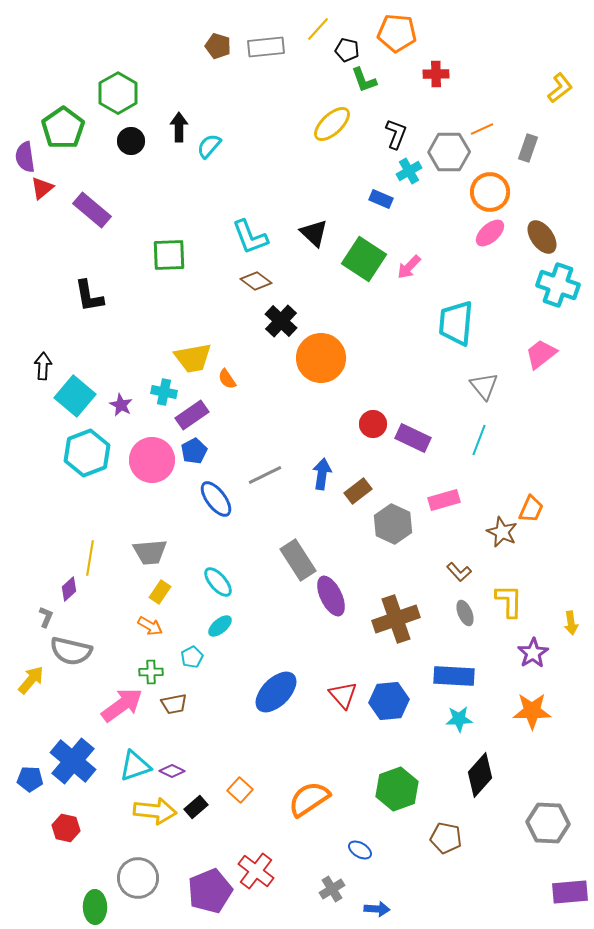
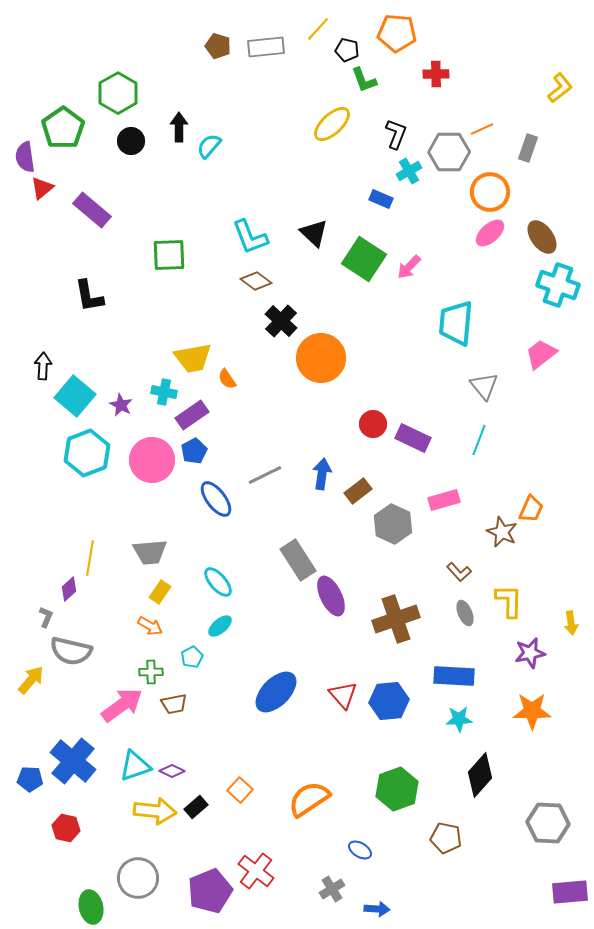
purple star at (533, 653): moved 3 px left; rotated 20 degrees clockwise
green ellipse at (95, 907): moved 4 px left; rotated 12 degrees counterclockwise
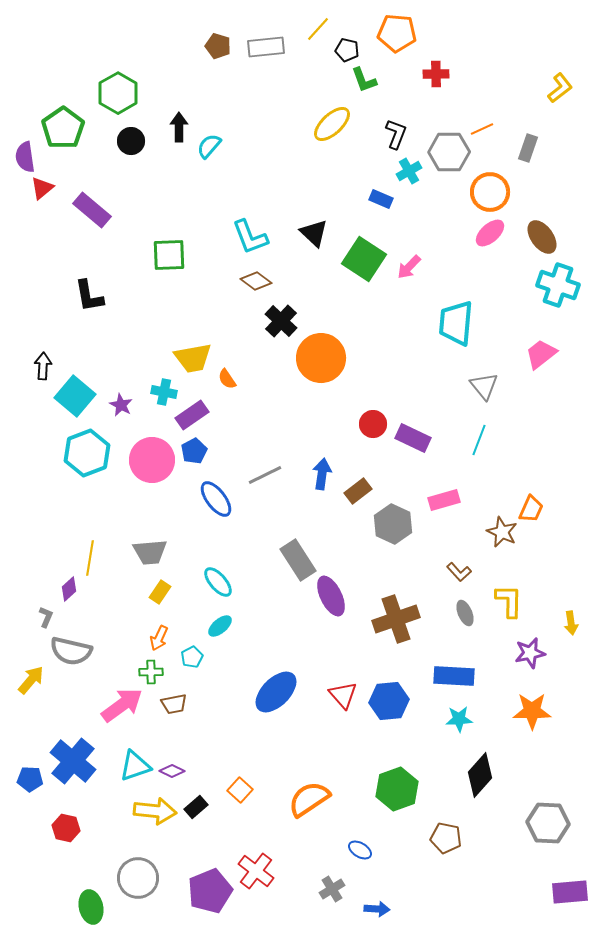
orange arrow at (150, 626): moved 9 px right, 12 px down; rotated 85 degrees clockwise
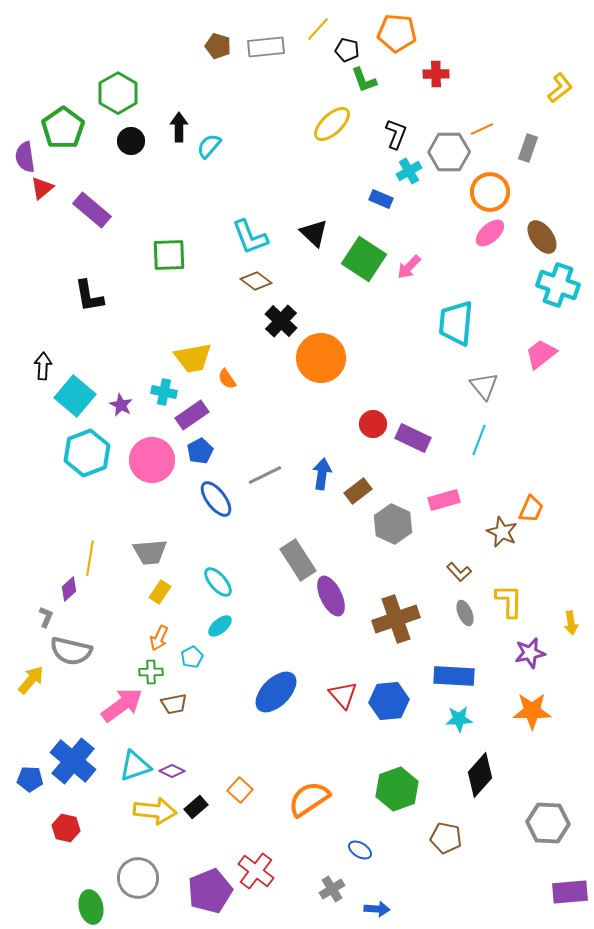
blue pentagon at (194, 451): moved 6 px right
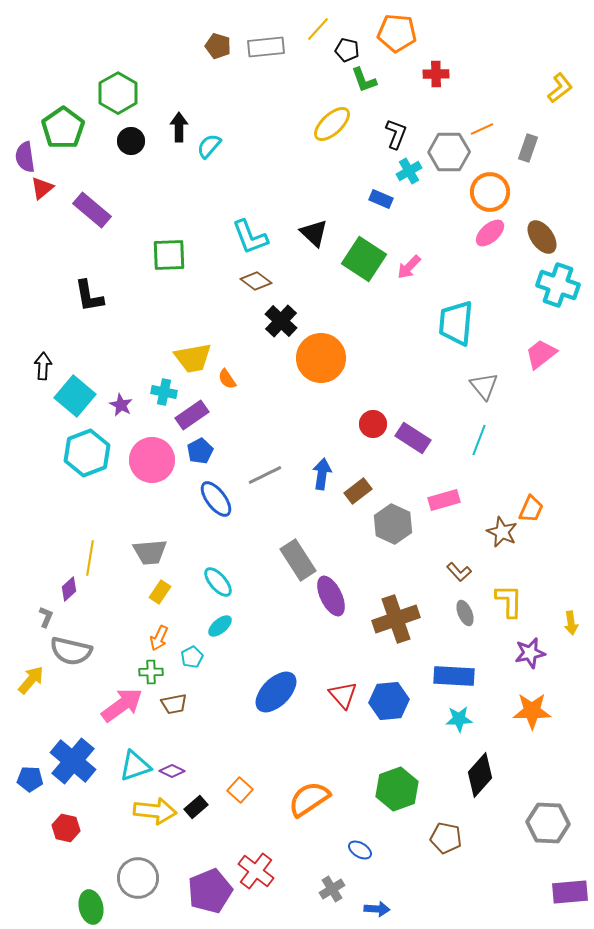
purple rectangle at (413, 438): rotated 8 degrees clockwise
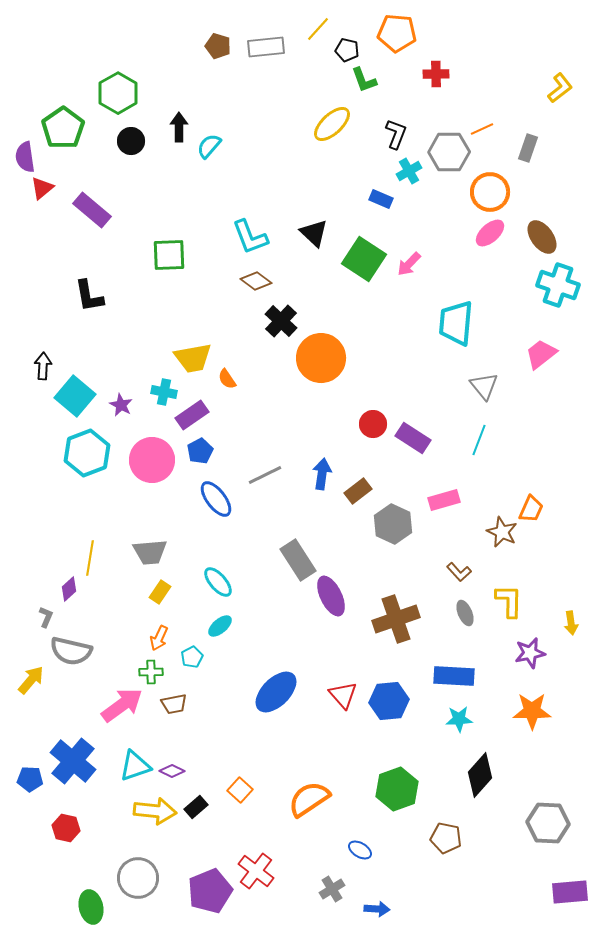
pink arrow at (409, 267): moved 3 px up
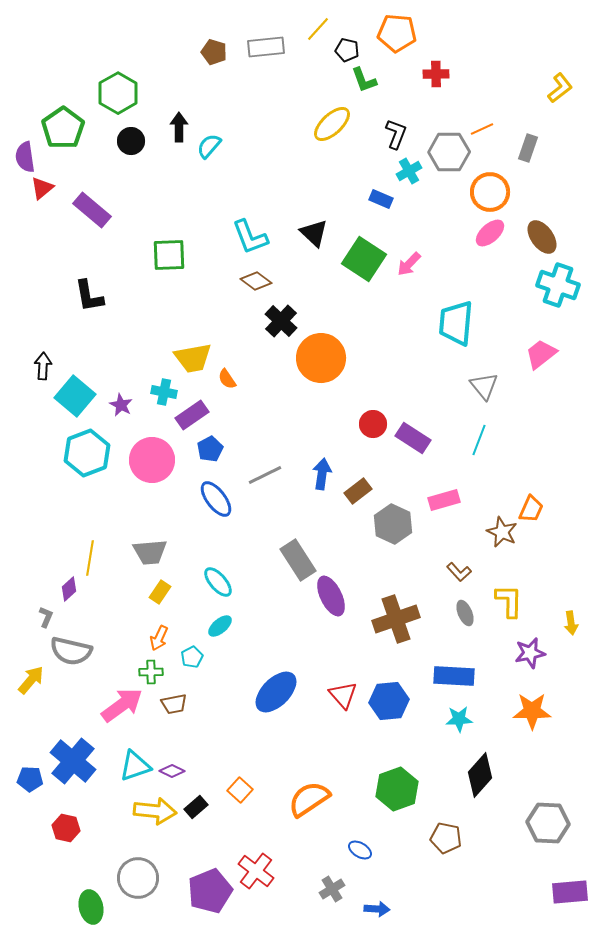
brown pentagon at (218, 46): moved 4 px left, 6 px down
blue pentagon at (200, 451): moved 10 px right, 2 px up
